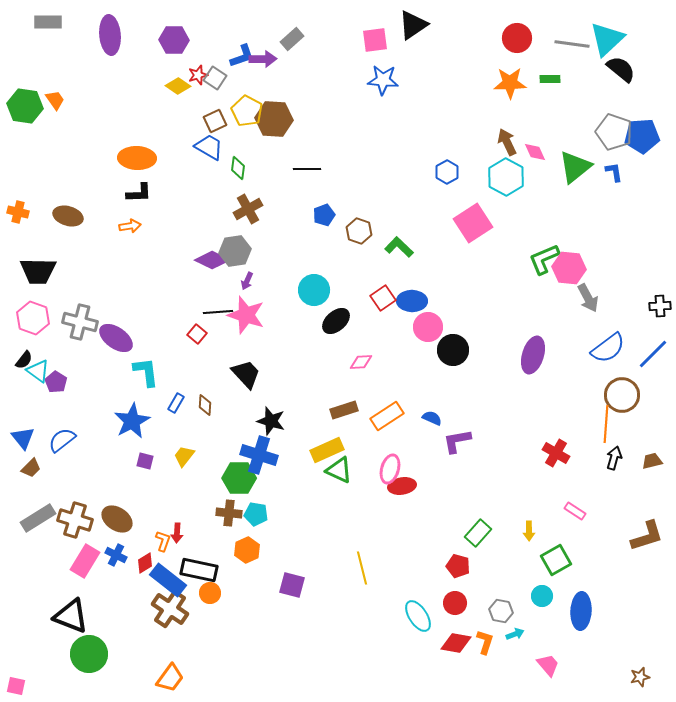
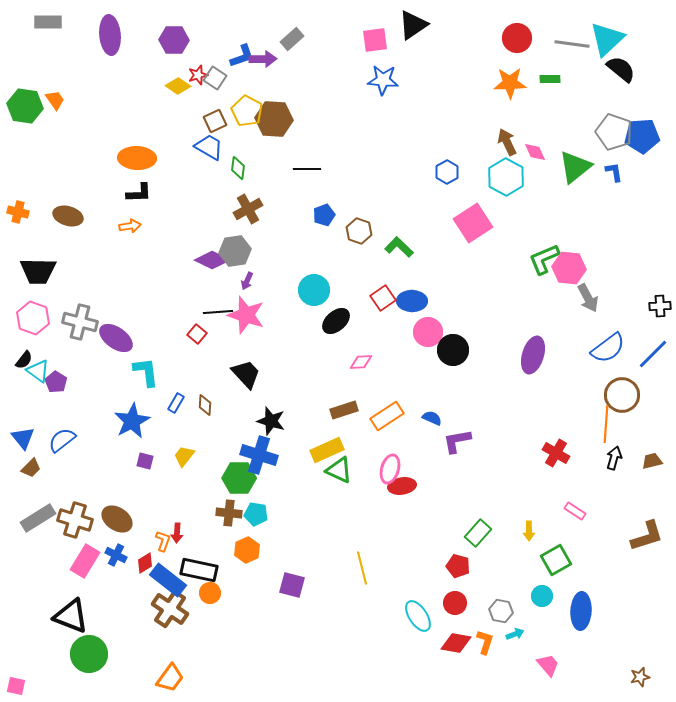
pink circle at (428, 327): moved 5 px down
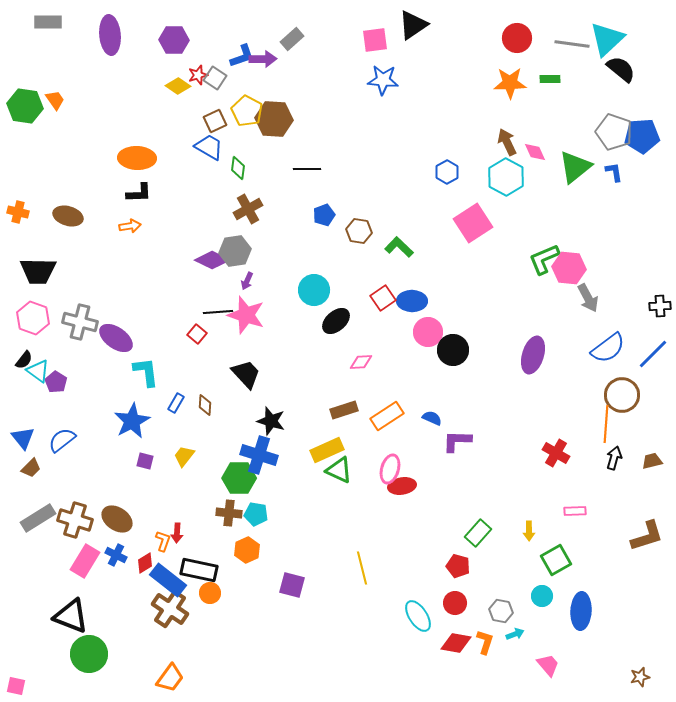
brown hexagon at (359, 231): rotated 10 degrees counterclockwise
purple L-shape at (457, 441): rotated 12 degrees clockwise
pink rectangle at (575, 511): rotated 35 degrees counterclockwise
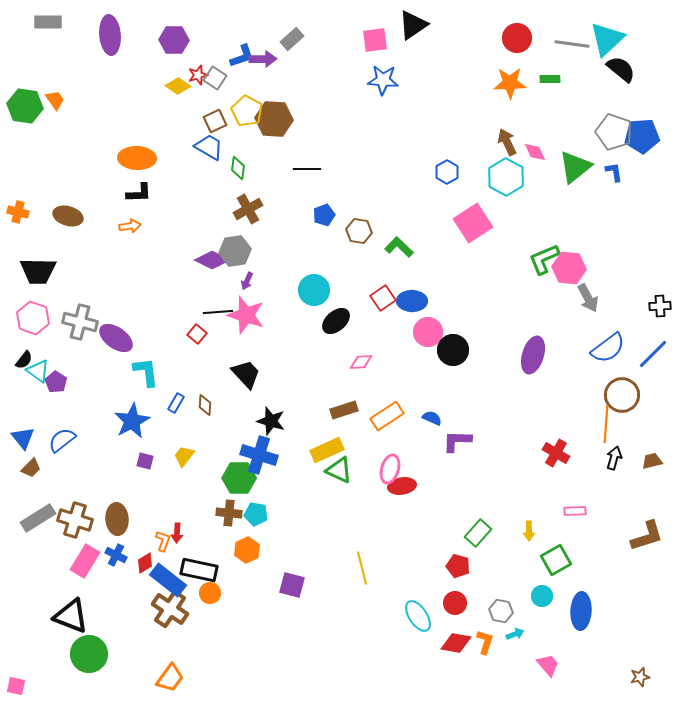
brown ellipse at (117, 519): rotated 52 degrees clockwise
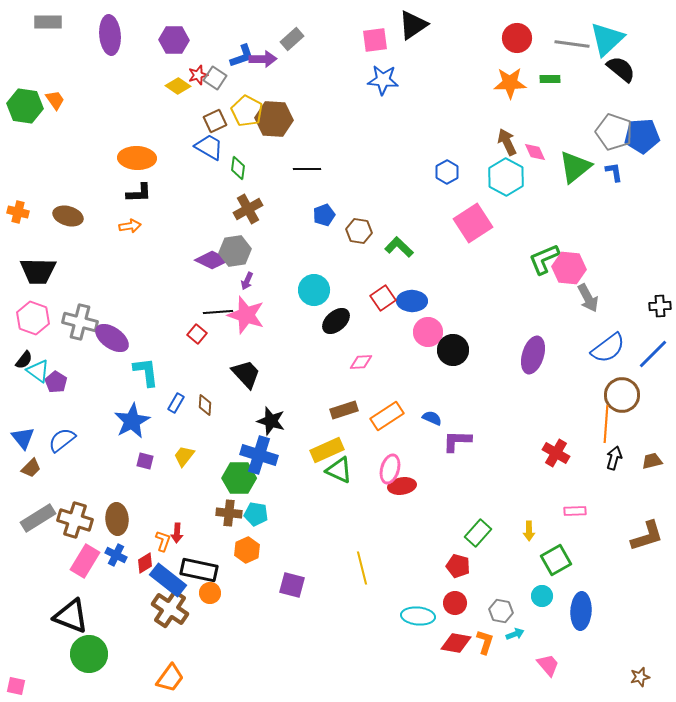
purple ellipse at (116, 338): moved 4 px left
cyan ellipse at (418, 616): rotated 52 degrees counterclockwise
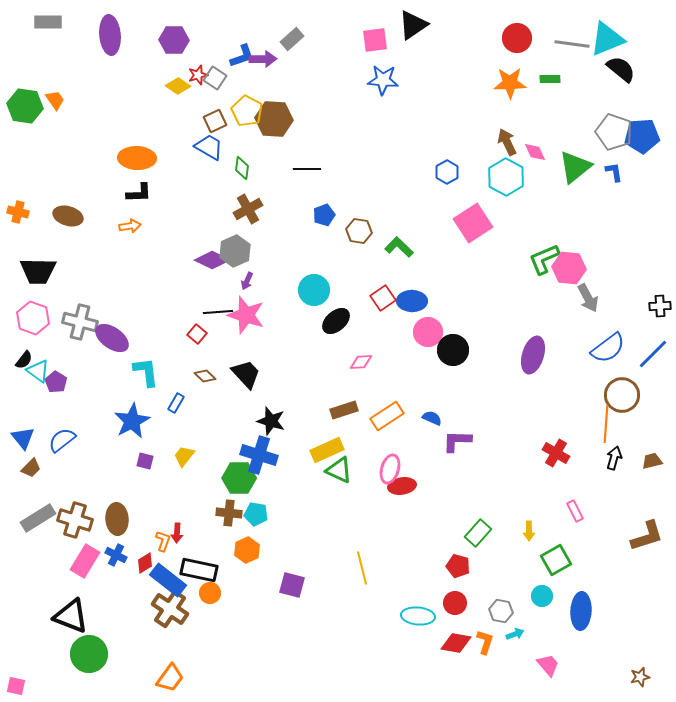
cyan triangle at (607, 39): rotated 21 degrees clockwise
green diamond at (238, 168): moved 4 px right
gray hexagon at (235, 251): rotated 16 degrees counterclockwise
brown diamond at (205, 405): moved 29 px up; rotated 50 degrees counterclockwise
pink rectangle at (575, 511): rotated 65 degrees clockwise
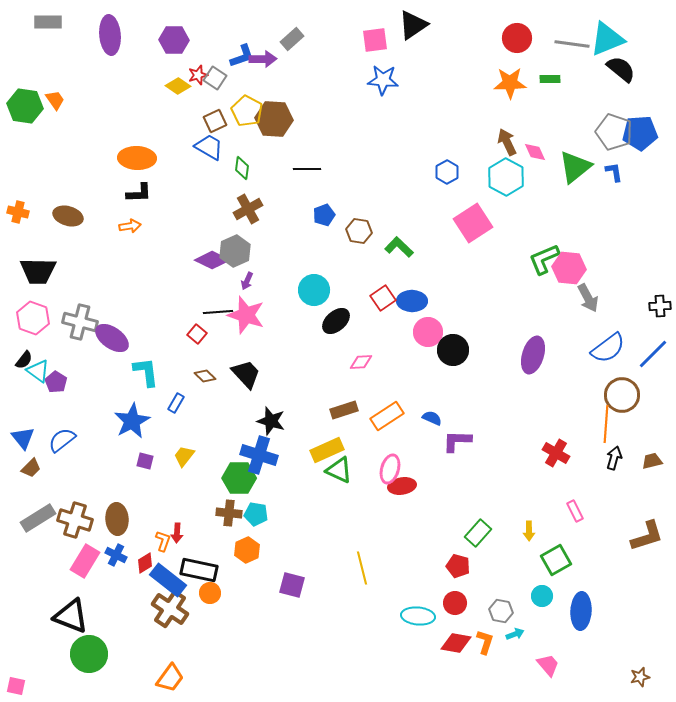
blue pentagon at (642, 136): moved 2 px left, 3 px up
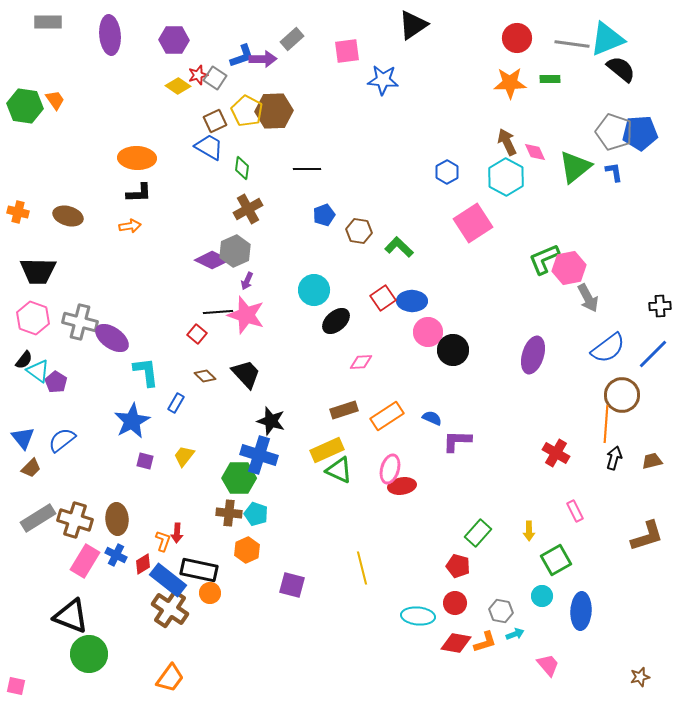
pink square at (375, 40): moved 28 px left, 11 px down
brown hexagon at (274, 119): moved 8 px up; rotated 6 degrees counterclockwise
pink hexagon at (569, 268): rotated 16 degrees counterclockwise
cyan pentagon at (256, 514): rotated 10 degrees clockwise
red diamond at (145, 563): moved 2 px left, 1 px down
orange L-shape at (485, 642): rotated 55 degrees clockwise
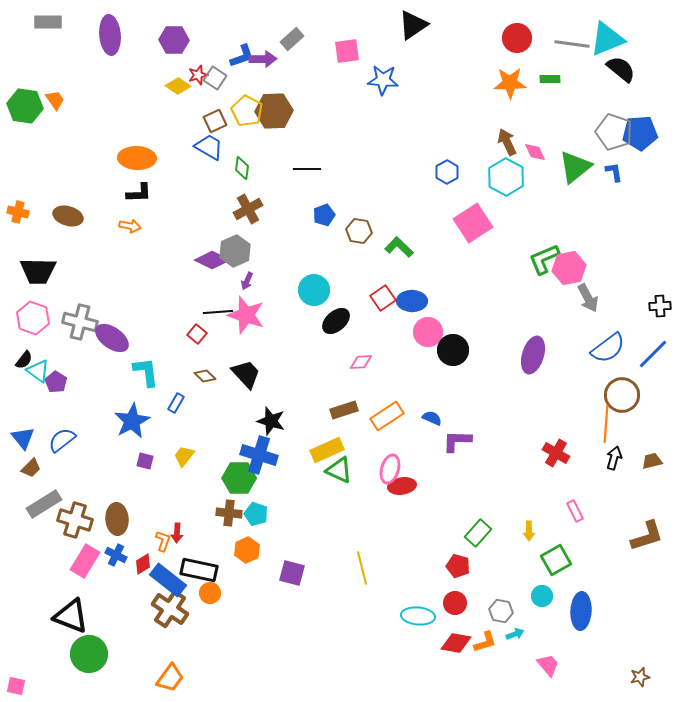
orange arrow at (130, 226): rotated 20 degrees clockwise
gray rectangle at (38, 518): moved 6 px right, 14 px up
purple square at (292, 585): moved 12 px up
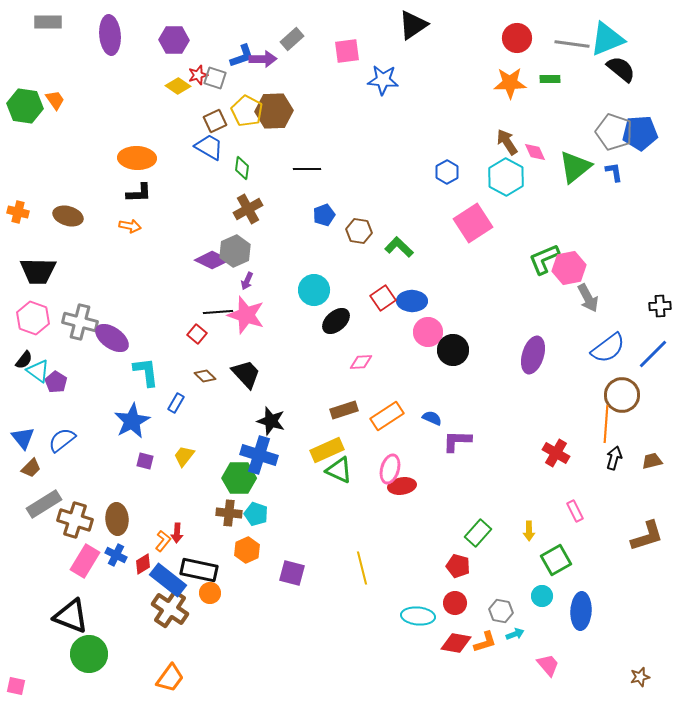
gray square at (215, 78): rotated 15 degrees counterclockwise
brown arrow at (507, 142): rotated 8 degrees counterclockwise
orange L-shape at (163, 541): rotated 20 degrees clockwise
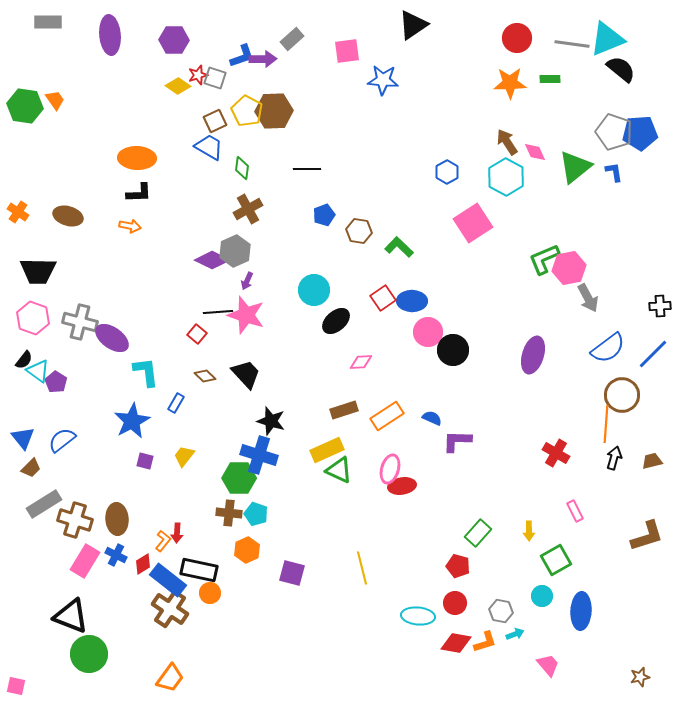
orange cross at (18, 212): rotated 20 degrees clockwise
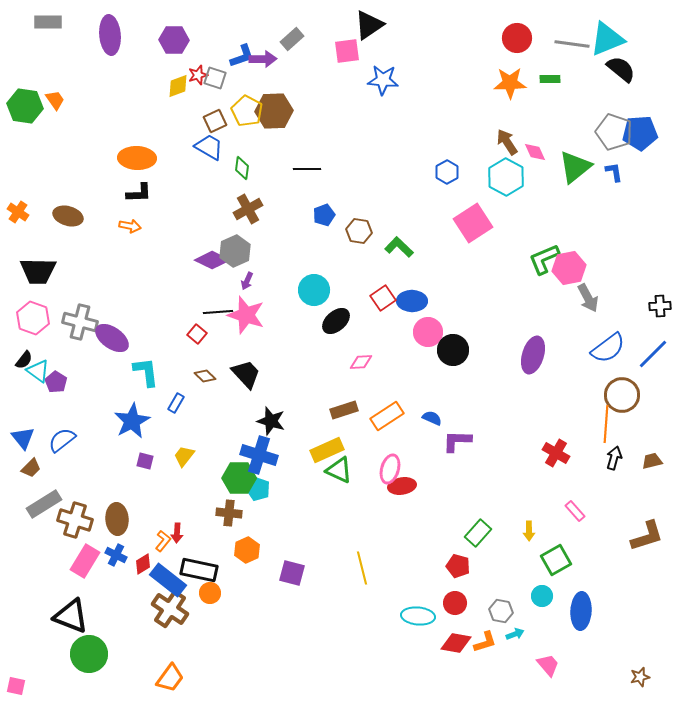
black triangle at (413, 25): moved 44 px left
yellow diamond at (178, 86): rotated 55 degrees counterclockwise
pink rectangle at (575, 511): rotated 15 degrees counterclockwise
cyan pentagon at (256, 514): moved 2 px right, 25 px up
